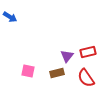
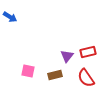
brown rectangle: moved 2 px left, 2 px down
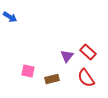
red rectangle: rotated 56 degrees clockwise
brown rectangle: moved 3 px left, 4 px down
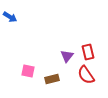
red rectangle: rotated 35 degrees clockwise
red semicircle: moved 3 px up
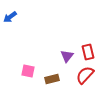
blue arrow: rotated 112 degrees clockwise
red semicircle: moved 1 px left; rotated 78 degrees clockwise
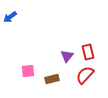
pink square: rotated 16 degrees counterclockwise
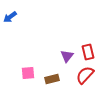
pink square: moved 2 px down
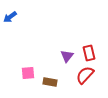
red rectangle: moved 1 px right, 1 px down
brown rectangle: moved 2 px left, 3 px down; rotated 24 degrees clockwise
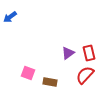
purple triangle: moved 1 px right, 3 px up; rotated 16 degrees clockwise
pink square: rotated 24 degrees clockwise
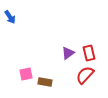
blue arrow: rotated 88 degrees counterclockwise
pink square: moved 2 px left, 1 px down; rotated 32 degrees counterclockwise
brown rectangle: moved 5 px left
